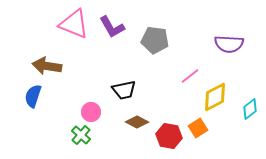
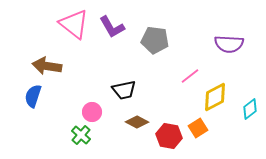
pink triangle: rotated 16 degrees clockwise
pink circle: moved 1 px right
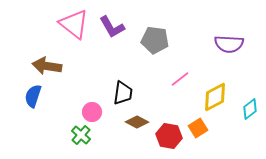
pink line: moved 10 px left, 3 px down
black trapezoid: moved 1 px left, 3 px down; rotated 70 degrees counterclockwise
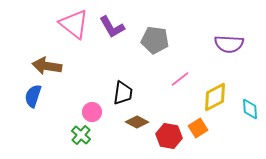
cyan diamond: rotated 55 degrees counterclockwise
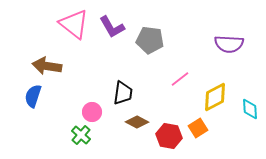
gray pentagon: moved 5 px left
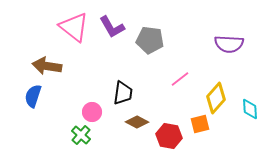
pink triangle: moved 3 px down
yellow diamond: moved 1 px right, 1 px down; rotated 20 degrees counterclockwise
orange square: moved 2 px right, 4 px up; rotated 18 degrees clockwise
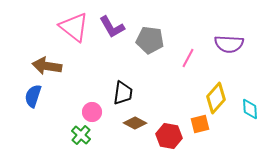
pink line: moved 8 px right, 21 px up; rotated 24 degrees counterclockwise
brown diamond: moved 2 px left, 1 px down
